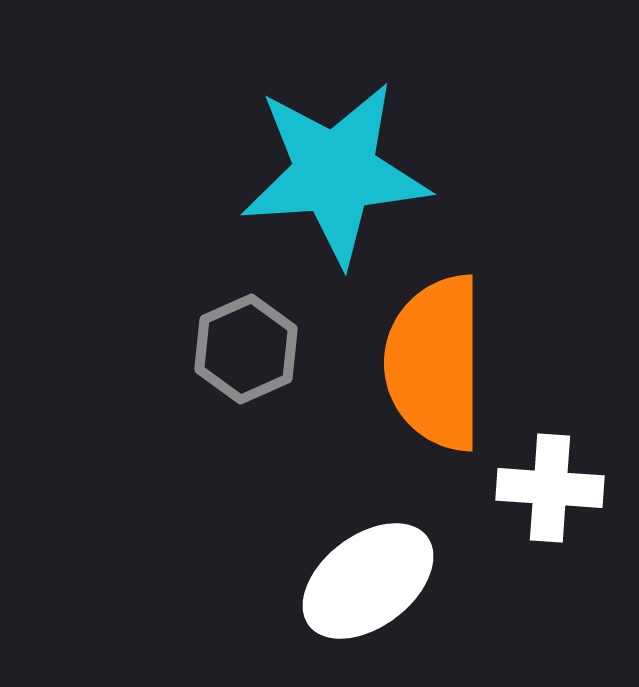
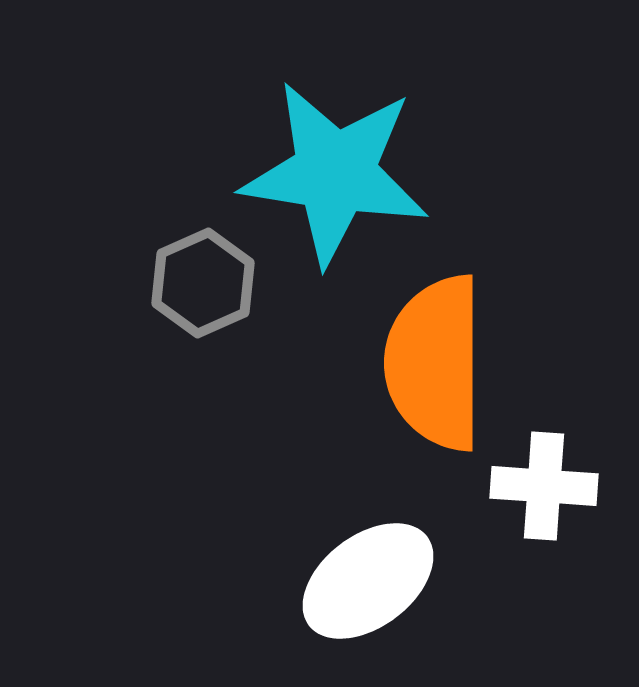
cyan star: rotated 13 degrees clockwise
gray hexagon: moved 43 px left, 66 px up
white cross: moved 6 px left, 2 px up
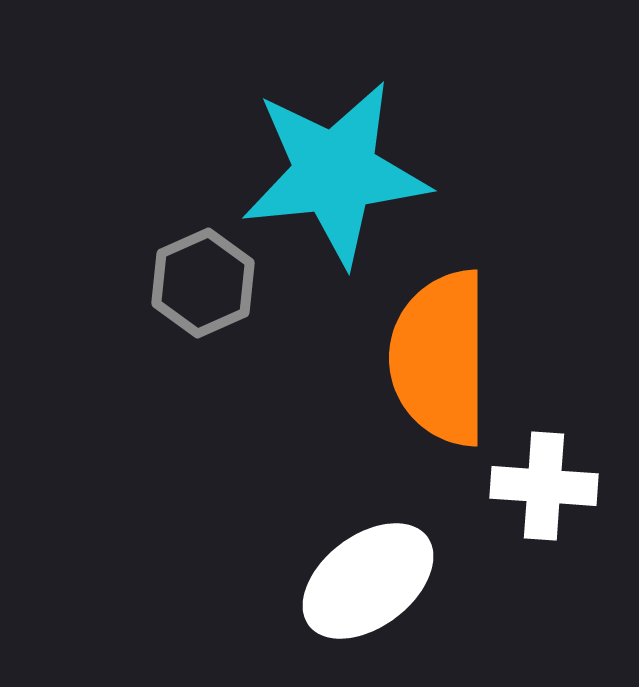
cyan star: rotated 15 degrees counterclockwise
orange semicircle: moved 5 px right, 5 px up
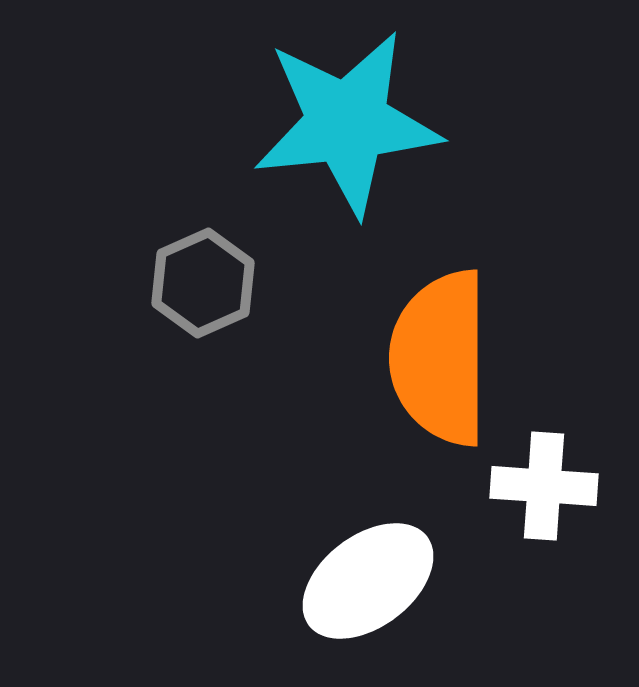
cyan star: moved 12 px right, 50 px up
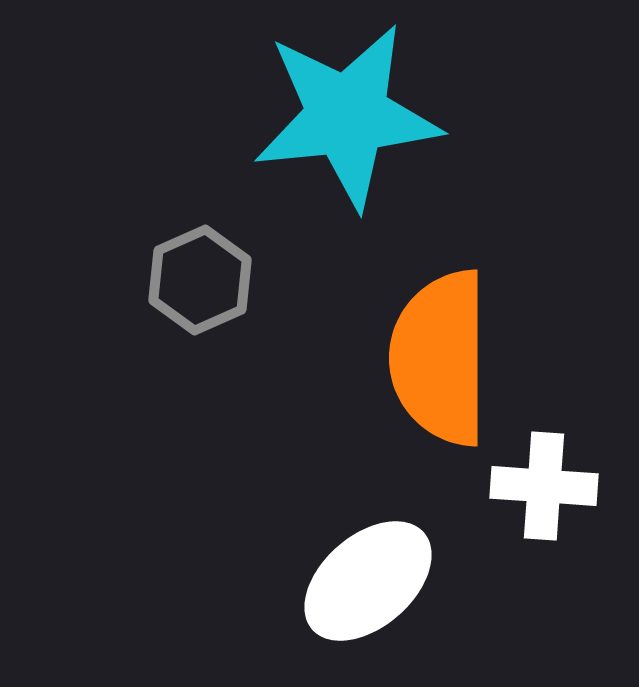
cyan star: moved 7 px up
gray hexagon: moved 3 px left, 3 px up
white ellipse: rotated 4 degrees counterclockwise
